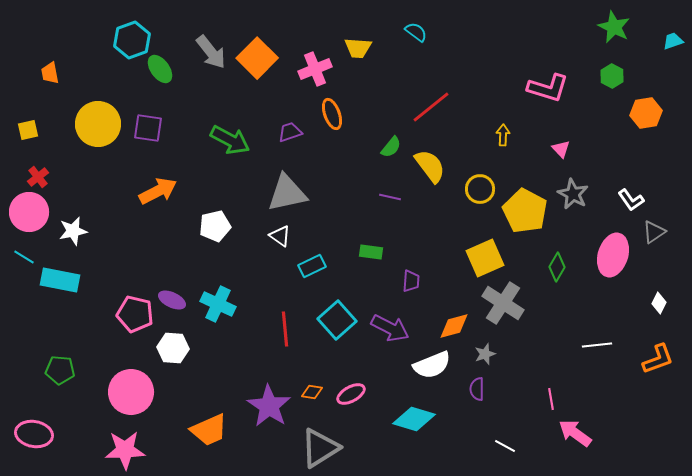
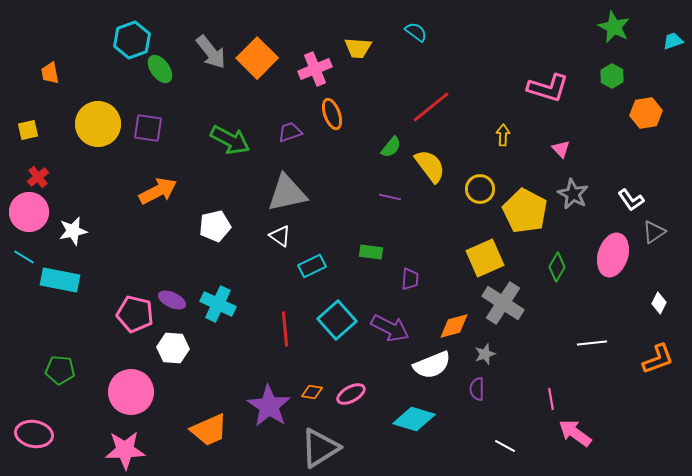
purple trapezoid at (411, 281): moved 1 px left, 2 px up
white line at (597, 345): moved 5 px left, 2 px up
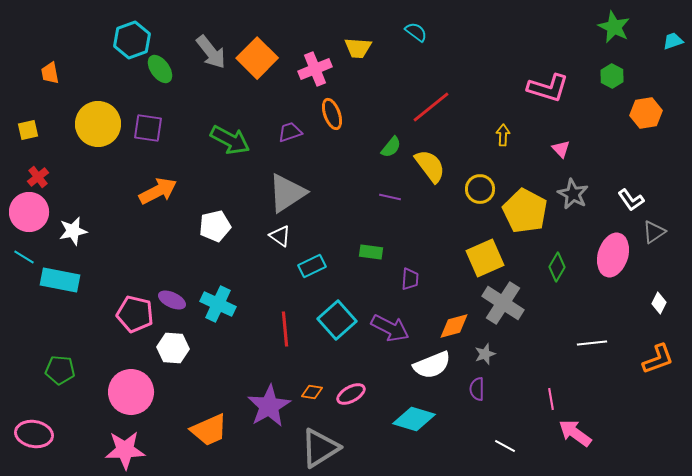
gray triangle at (287, 193): rotated 21 degrees counterclockwise
purple star at (269, 406): rotated 9 degrees clockwise
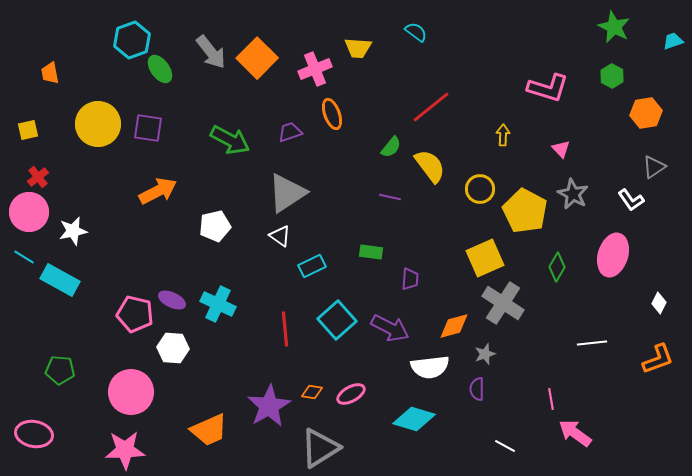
gray triangle at (654, 232): moved 65 px up
cyan rectangle at (60, 280): rotated 18 degrees clockwise
white semicircle at (432, 365): moved 2 px left, 2 px down; rotated 15 degrees clockwise
